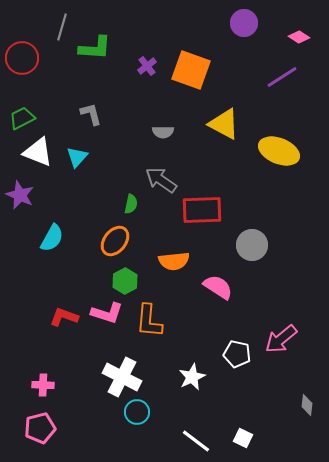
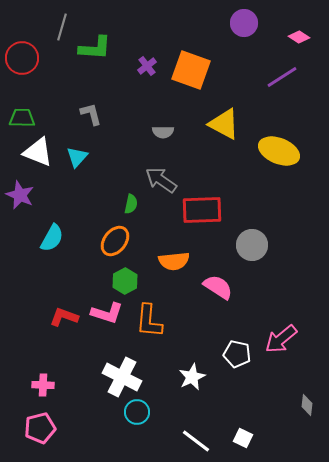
green trapezoid: rotated 28 degrees clockwise
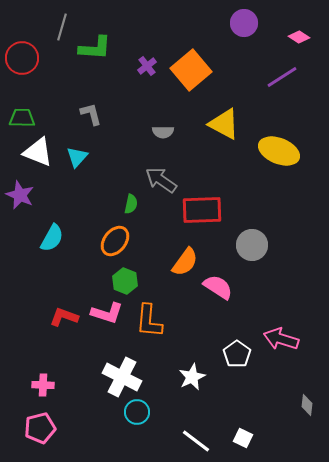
orange square: rotated 30 degrees clockwise
orange semicircle: moved 11 px right, 1 px down; rotated 48 degrees counterclockwise
green hexagon: rotated 10 degrees counterclockwise
pink arrow: rotated 56 degrees clockwise
white pentagon: rotated 24 degrees clockwise
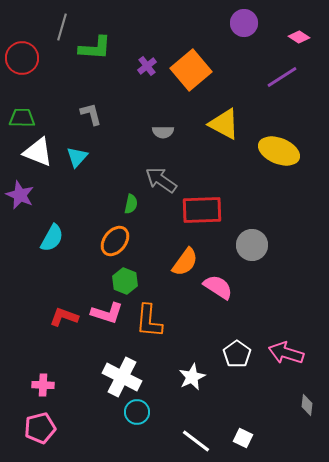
pink arrow: moved 5 px right, 14 px down
